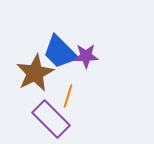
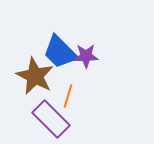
brown star: moved 3 px down; rotated 18 degrees counterclockwise
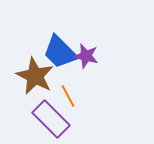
purple star: rotated 15 degrees clockwise
orange line: rotated 45 degrees counterclockwise
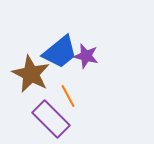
blue trapezoid: rotated 84 degrees counterclockwise
brown star: moved 4 px left, 2 px up
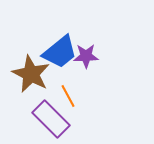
purple star: rotated 15 degrees counterclockwise
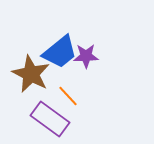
orange line: rotated 15 degrees counterclockwise
purple rectangle: moved 1 px left; rotated 9 degrees counterclockwise
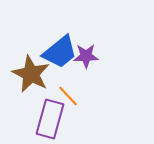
purple rectangle: rotated 69 degrees clockwise
